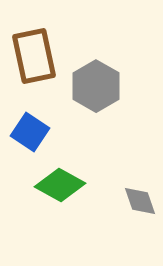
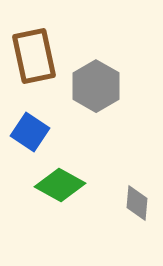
gray diamond: moved 3 px left, 2 px down; rotated 24 degrees clockwise
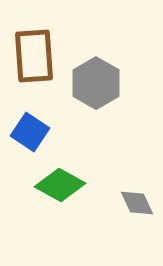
brown rectangle: rotated 8 degrees clockwise
gray hexagon: moved 3 px up
gray diamond: rotated 30 degrees counterclockwise
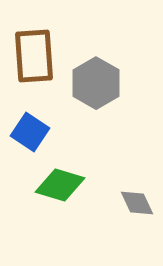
green diamond: rotated 12 degrees counterclockwise
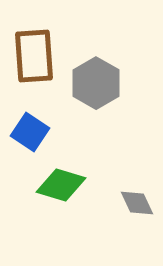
green diamond: moved 1 px right
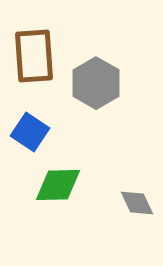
green diamond: moved 3 px left; rotated 18 degrees counterclockwise
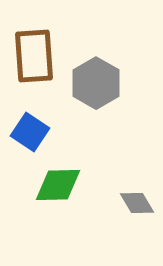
gray diamond: rotated 6 degrees counterclockwise
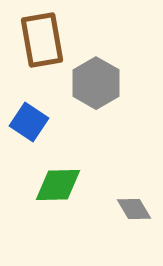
brown rectangle: moved 8 px right, 16 px up; rotated 6 degrees counterclockwise
blue square: moved 1 px left, 10 px up
gray diamond: moved 3 px left, 6 px down
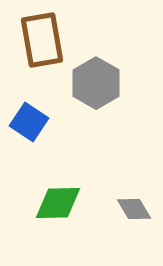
green diamond: moved 18 px down
